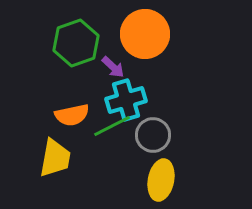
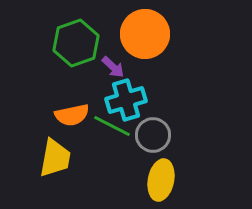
green line: rotated 54 degrees clockwise
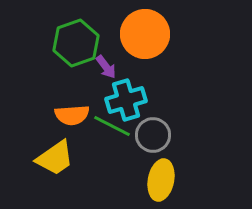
purple arrow: moved 7 px left; rotated 10 degrees clockwise
orange semicircle: rotated 8 degrees clockwise
yellow trapezoid: rotated 45 degrees clockwise
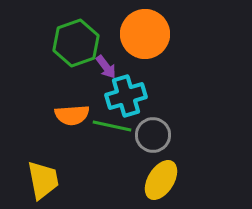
cyan cross: moved 4 px up
green line: rotated 15 degrees counterclockwise
yellow trapezoid: moved 12 px left, 22 px down; rotated 66 degrees counterclockwise
yellow ellipse: rotated 21 degrees clockwise
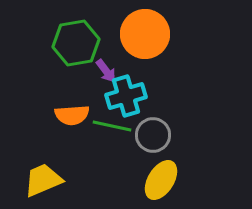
green hexagon: rotated 9 degrees clockwise
purple arrow: moved 4 px down
yellow trapezoid: rotated 102 degrees counterclockwise
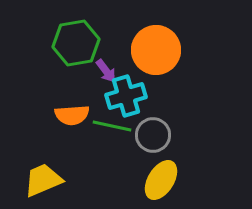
orange circle: moved 11 px right, 16 px down
